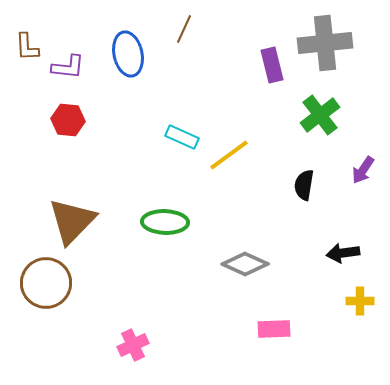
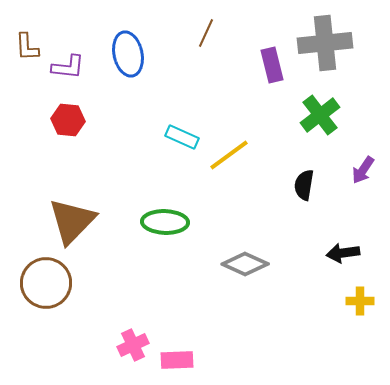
brown line: moved 22 px right, 4 px down
pink rectangle: moved 97 px left, 31 px down
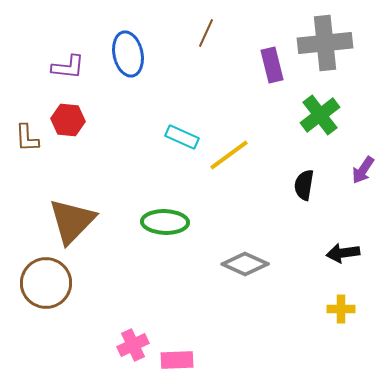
brown L-shape: moved 91 px down
yellow cross: moved 19 px left, 8 px down
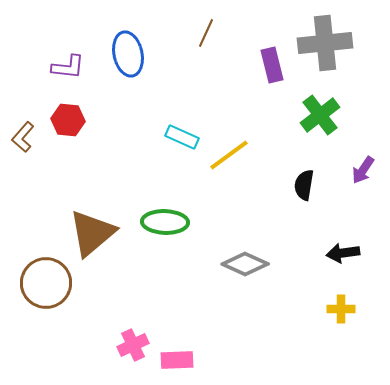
brown L-shape: moved 4 px left, 1 px up; rotated 44 degrees clockwise
brown triangle: moved 20 px right, 12 px down; rotated 6 degrees clockwise
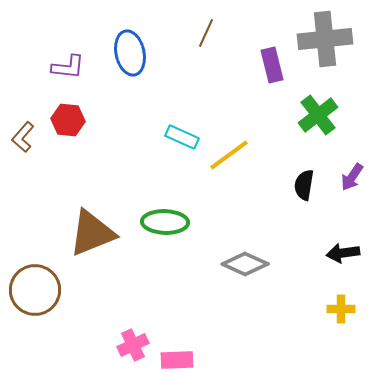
gray cross: moved 4 px up
blue ellipse: moved 2 px right, 1 px up
green cross: moved 2 px left
purple arrow: moved 11 px left, 7 px down
brown triangle: rotated 18 degrees clockwise
brown circle: moved 11 px left, 7 px down
